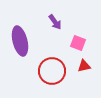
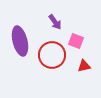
pink square: moved 2 px left, 2 px up
red circle: moved 16 px up
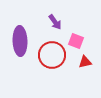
purple ellipse: rotated 12 degrees clockwise
red triangle: moved 1 px right, 4 px up
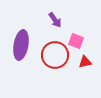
purple arrow: moved 2 px up
purple ellipse: moved 1 px right, 4 px down; rotated 12 degrees clockwise
red circle: moved 3 px right
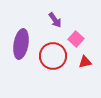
pink square: moved 2 px up; rotated 21 degrees clockwise
purple ellipse: moved 1 px up
red circle: moved 2 px left, 1 px down
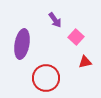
pink square: moved 2 px up
purple ellipse: moved 1 px right
red circle: moved 7 px left, 22 px down
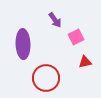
pink square: rotated 21 degrees clockwise
purple ellipse: moved 1 px right; rotated 12 degrees counterclockwise
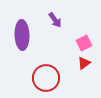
pink square: moved 8 px right, 6 px down
purple ellipse: moved 1 px left, 9 px up
red triangle: moved 1 px left, 1 px down; rotated 24 degrees counterclockwise
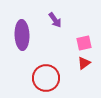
pink square: rotated 14 degrees clockwise
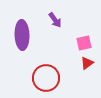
red triangle: moved 3 px right
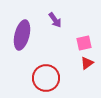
purple ellipse: rotated 16 degrees clockwise
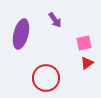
purple ellipse: moved 1 px left, 1 px up
